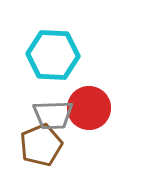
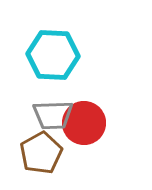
red circle: moved 5 px left, 15 px down
brown pentagon: moved 8 px down; rotated 6 degrees counterclockwise
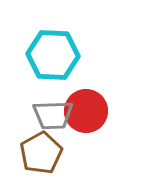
red circle: moved 2 px right, 12 px up
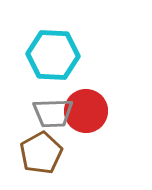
gray trapezoid: moved 2 px up
